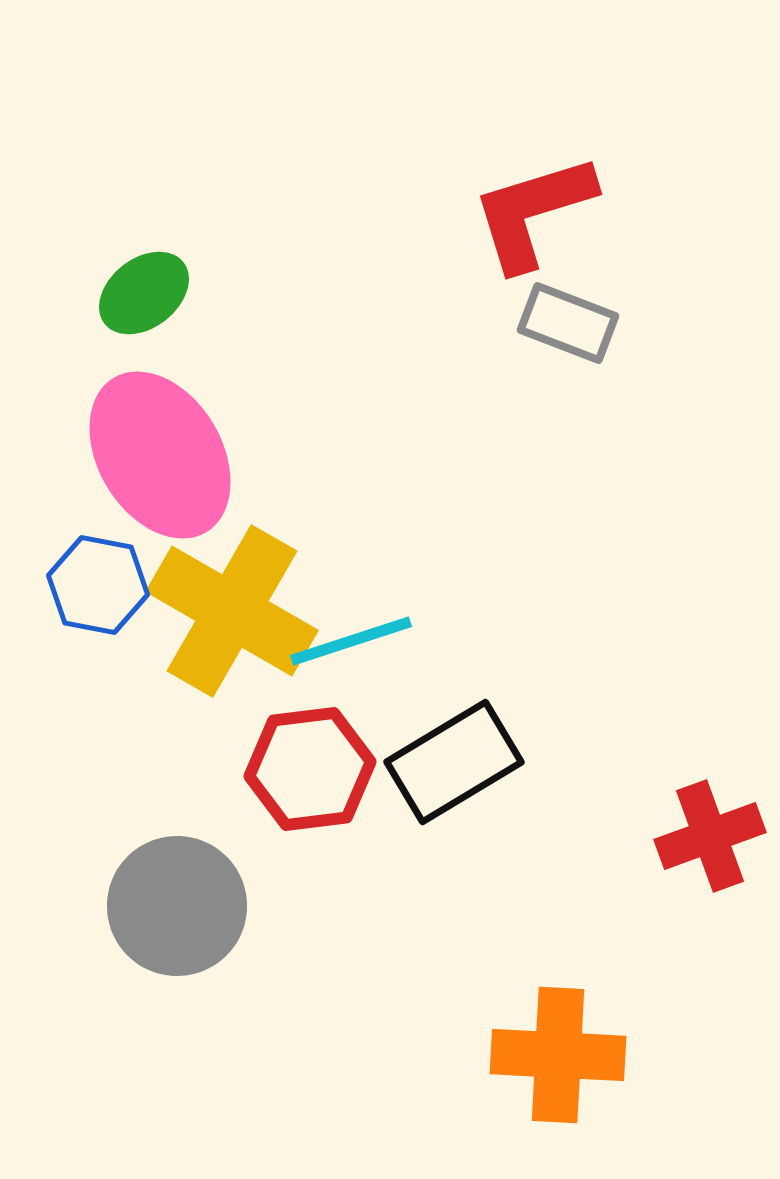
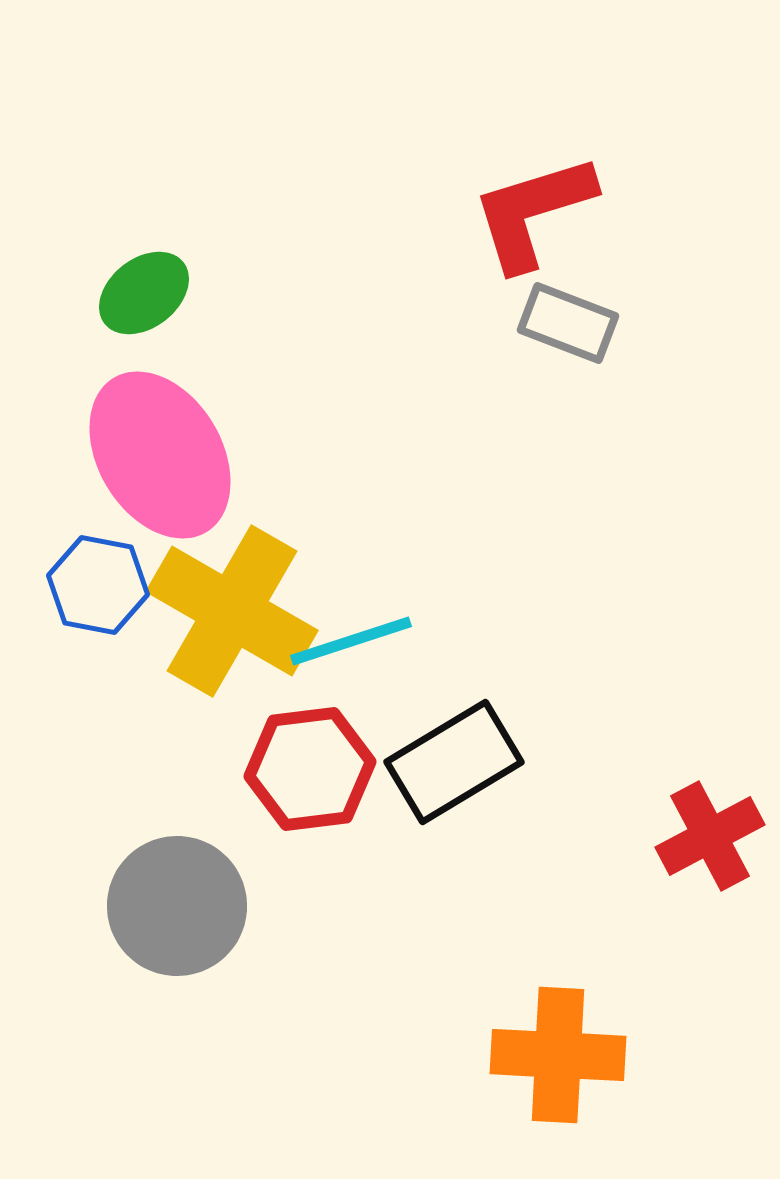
red cross: rotated 8 degrees counterclockwise
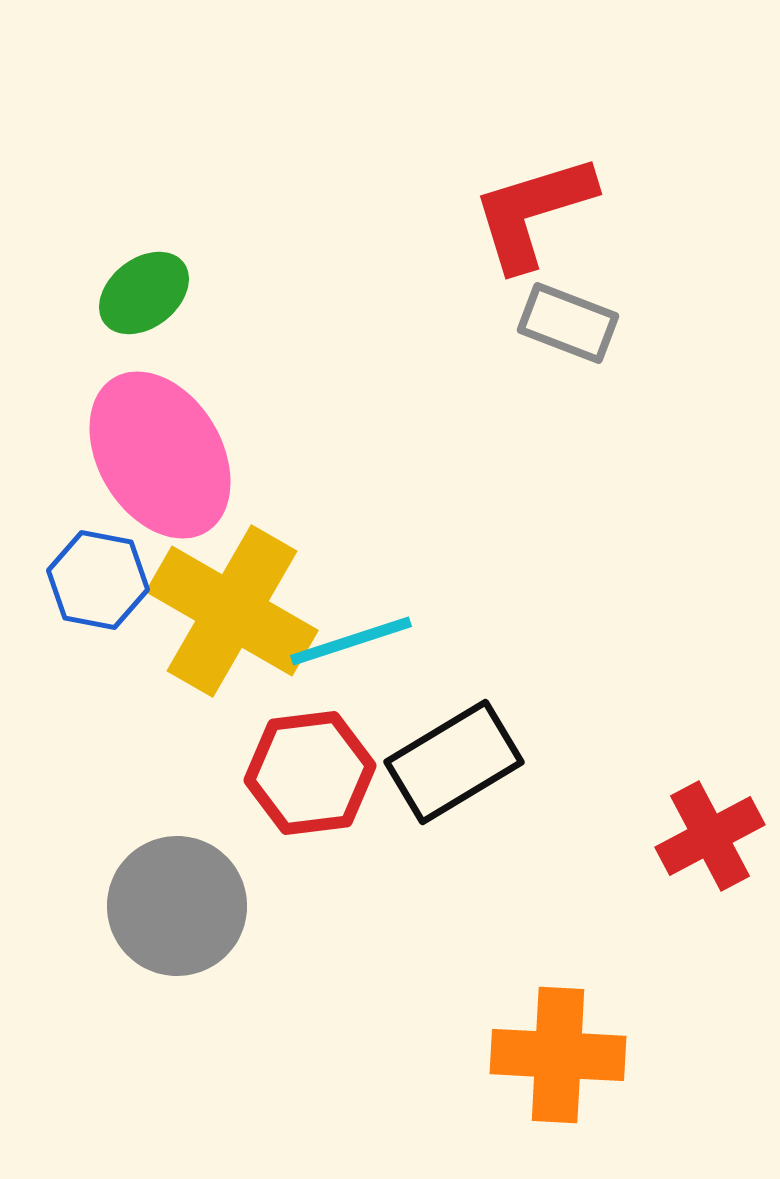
blue hexagon: moved 5 px up
red hexagon: moved 4 px down
